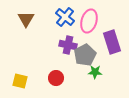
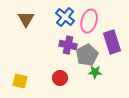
gray pentagon: moved 2 px right
red circle: moved 4 px right
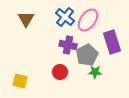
pink ellipse: moved 1 px left, 1 px up; rotated 20 degrees clockwise
red circle: moved 6 px up
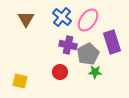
blue cross: moved 3 px left
gray pentagon: moved 1 px right, 1 px up
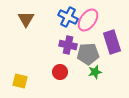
blue cross: moved 6 px right; rotated 12 degrees counterclockwise
gray pentagon: rotated 25 degrees clockwise
green star: rotated 16 degrees counterclockwise
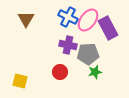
purple rectangle: moved 4 px left, 14 px up; rotated 10 degrees counterclockwise
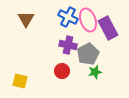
pink ellipse: rotated 55 degrees counterclockwise
gray pentagon: rotated 25 degrees counterclockwise
red circle: moved 2 px right, 1 px up
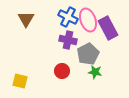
purple cross: moved 5 px up
green star: rotated 24 degrees clockwise
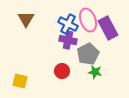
blue cross: moved 7 px down
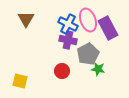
green star: moved 3 px right, 3 px up
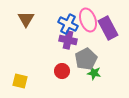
gray pentagon: moved 2 px left, 5 px down
green star: moved 4 px left, 4 px down
